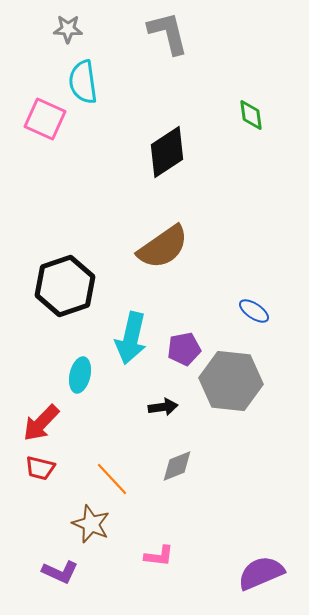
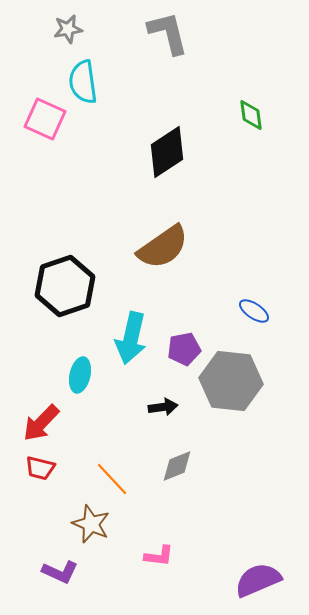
gray star: rotated 12 degrees counterclockwise
purple semicircle: moved 3 px left, 7 px down
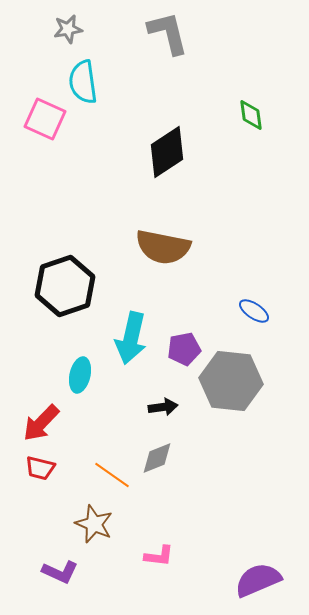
brown semicircle: rotated 46 degrees clockwise
gray diamond: moved 20 px left, 8 px up
orange line: moved 4 px up; rotated 12 degrees counterclockwise
brown star: moved 3 px right
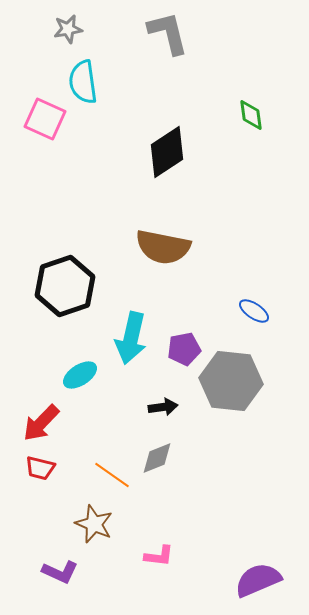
cyan ellipse: rotated 44 degrees clockwise
